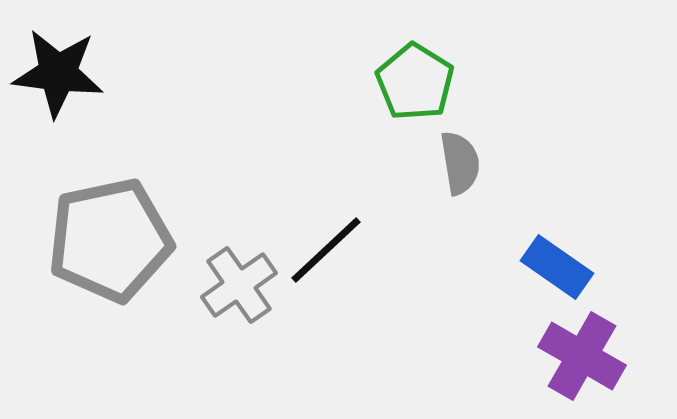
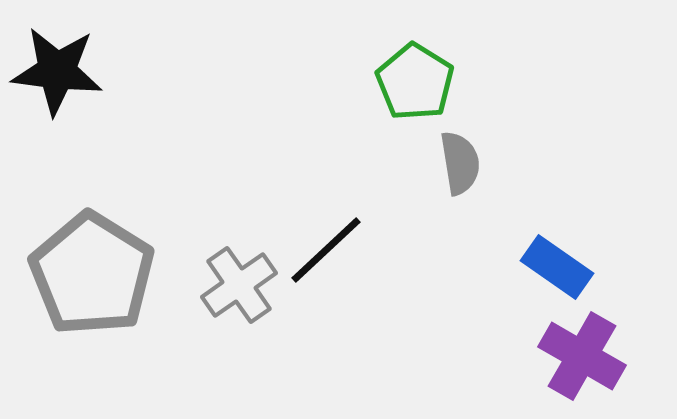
black star: moved 1 px left, 2 px up
gray pentagon: moved 18 px left, 34 px down; rotated 28 degrees counterclockwise
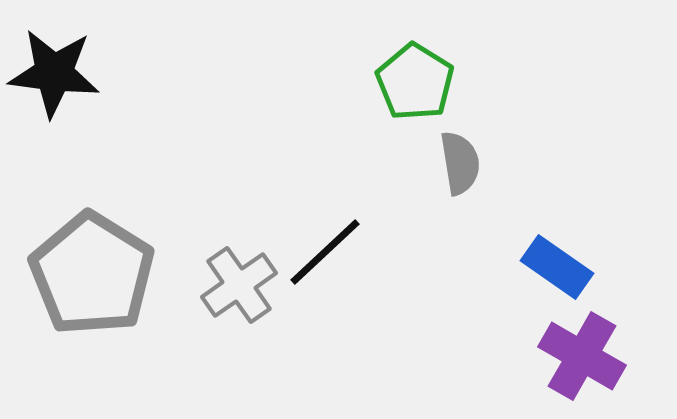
black star: moved 3 px left, 2 px down
black line: moved 1 px left, 2 px down
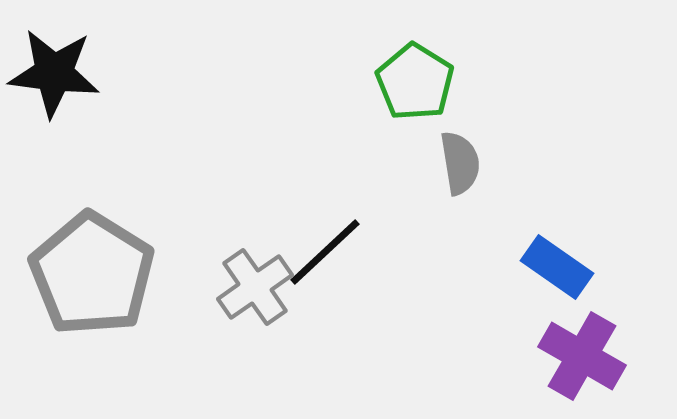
gray cross: moved 16 px right, 2 px down
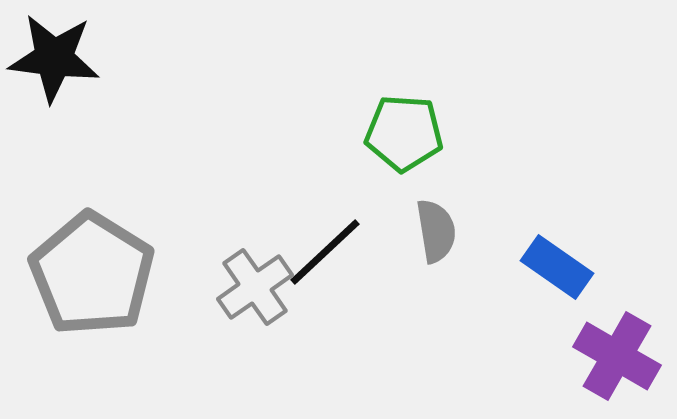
black star: moved 15 px up
green pentagon: moved 11 px left, 51 px down; rotated 28 degrees counterclockwise
gray semicircle: moved 24 px left, 68 px down
purple cross: moved 35 px right
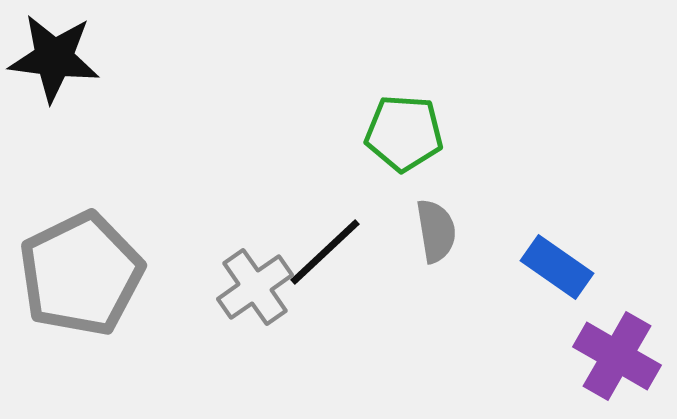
gray pentagon: moved 11 px left; rotated 14 degrees clockwise
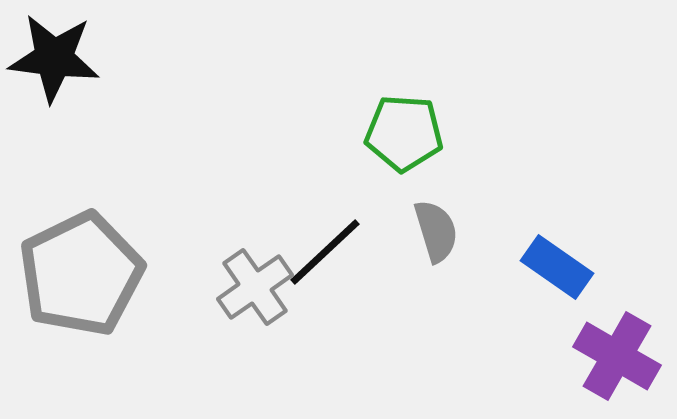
gray semicircle: rotated 8 degrees counterclockwise
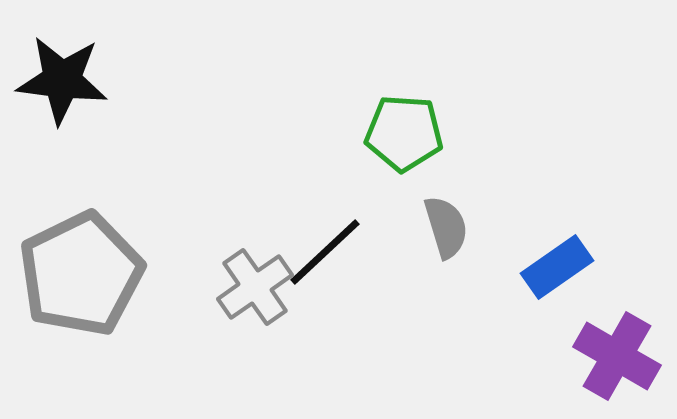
black star: moved 8 px right, 22 px down
gray semicircle: moved 10 px right, 4 px up
blue rectangle: rotated 70 degrees counterclockwise
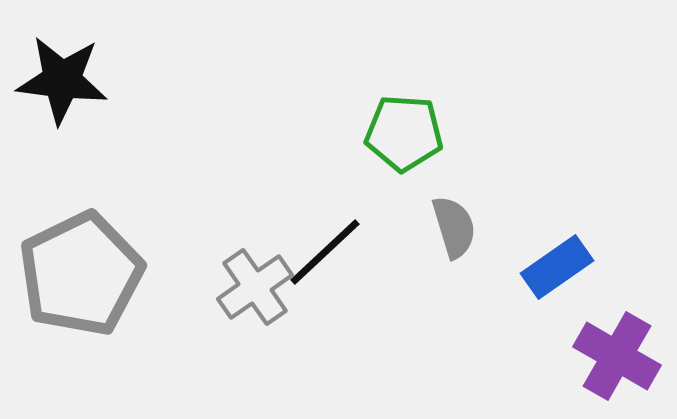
gray semicircle: moved 8 px right
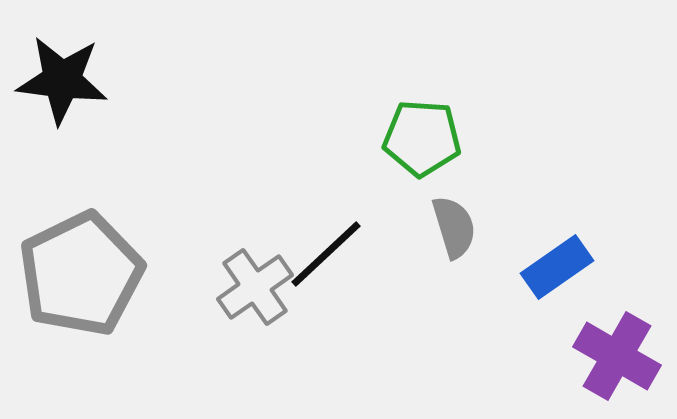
green pentagon: moved 18 px right, 5 px down
black line: moved 1 px right, 2 px down
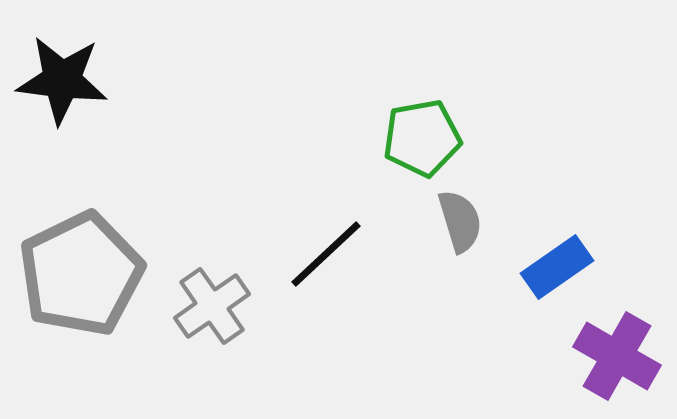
green pentagon: rotated 14 degrees counterclockwise
gray semicircle: moved 6 px right, 6 px up
gray cross: moved 43 px left, 19 px down
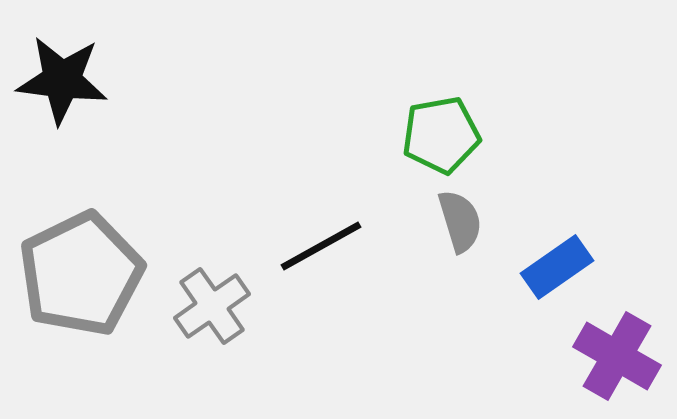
green pentagon: moved 19 px right, 3 px up
black line: moved 5 px left, 8 px up; rotated 14 degrees clockwise
